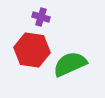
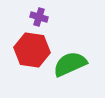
purple cross: moved 2 px left
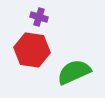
green semicircle: moved 4 px right, 8 px down
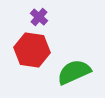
purple cross: rotated 24 degrees clockwise
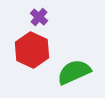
red hexagon: rotated 16 degrees clockwise
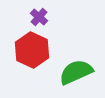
green semicircle: moved 2 px right
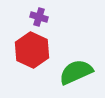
purple cross: rotated 24 degrees counterclockwise
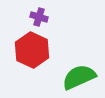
green semicircle: moved 3 px right, 5 px down
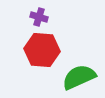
red hexagon: moved 10 px right; rotated 20 degrees counterclockwise
